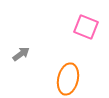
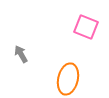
gray arrow: rotated 84 degrees counterclockwise
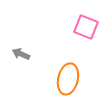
gray arrow: rotated 36 degrees counterclockwise
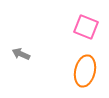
orange ellipse: moved 17 px right, 8 px up
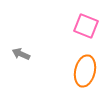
pink square: moved 1 px up
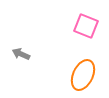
orange ellipse: moved 2 px left, 4 px down; rotated 12 degrees clockwise
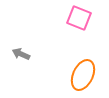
pink square: moved 7 px left, 8 px up
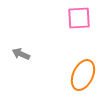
pink square: rotated 25 degrees counterclockwise
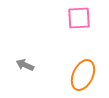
gray arrow: moved 4 px right, 11 px down
